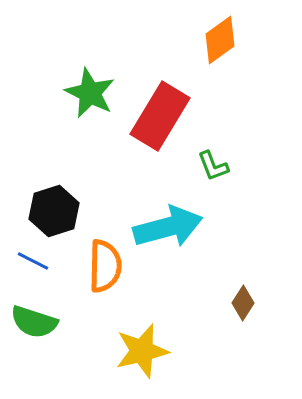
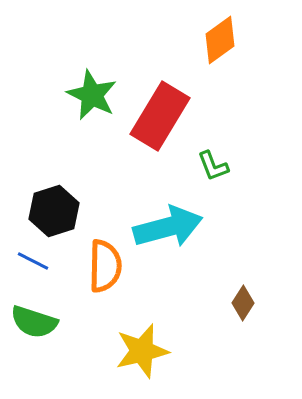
green star: moved 2 px right, 2 px down
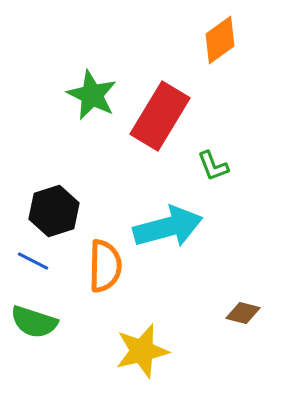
brown diamond: moved 10 px down; rotated 72 degrees clockwise
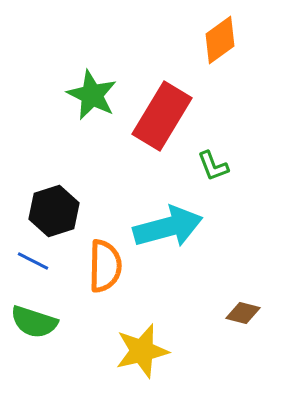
red rectangle: moved 2 px right
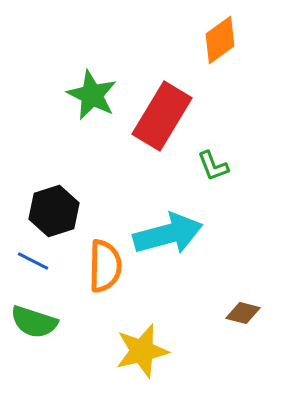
cyan arrow: moved 7 px down
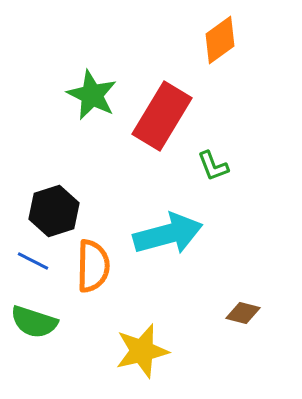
orange semicircle: moved 12 px left
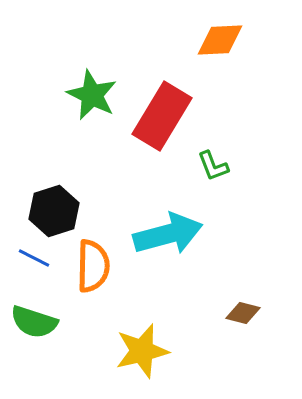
orange diamond: rotated 33 degrees clockwise
blue line: moved 1 px right, 3 px up
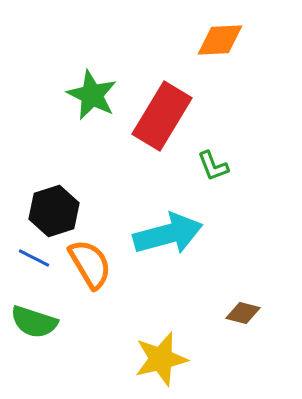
orange semicircle: moved 3 px left, 2 px up; rotated 32 degrees counterclockwise
yellow star: moved 19 px right, 8 px down
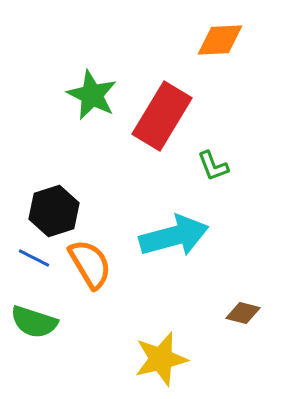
cyan arrow: moved 6 px right, 2 px down
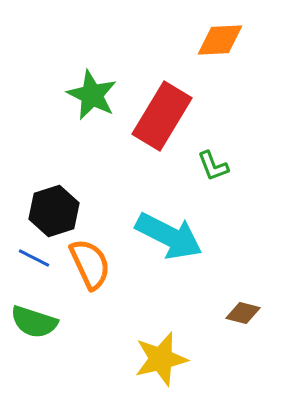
cyan arrow: moved 5 px left; rotated 42 degrees clockwise
orange semicircle: rotated 6 degrees clockwise
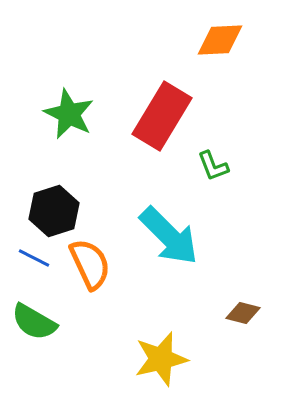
green star: moved 23 px left, 19 px down
cyan arrow: rotated 18 degrees clockwise
green semicircle: rotated 12 degrees clockwise
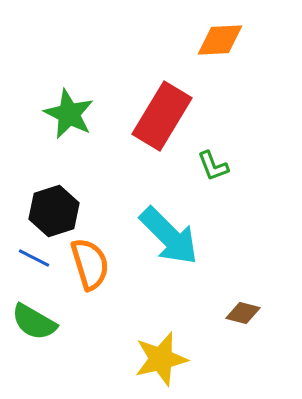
orange semicircle: rotated 8 degrees clockwise
